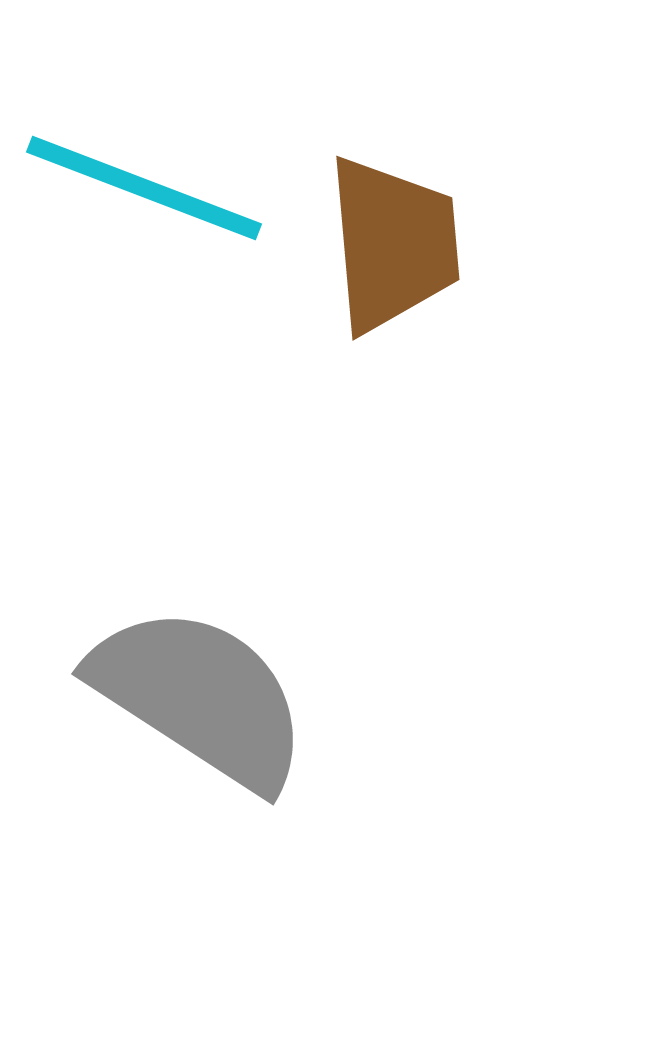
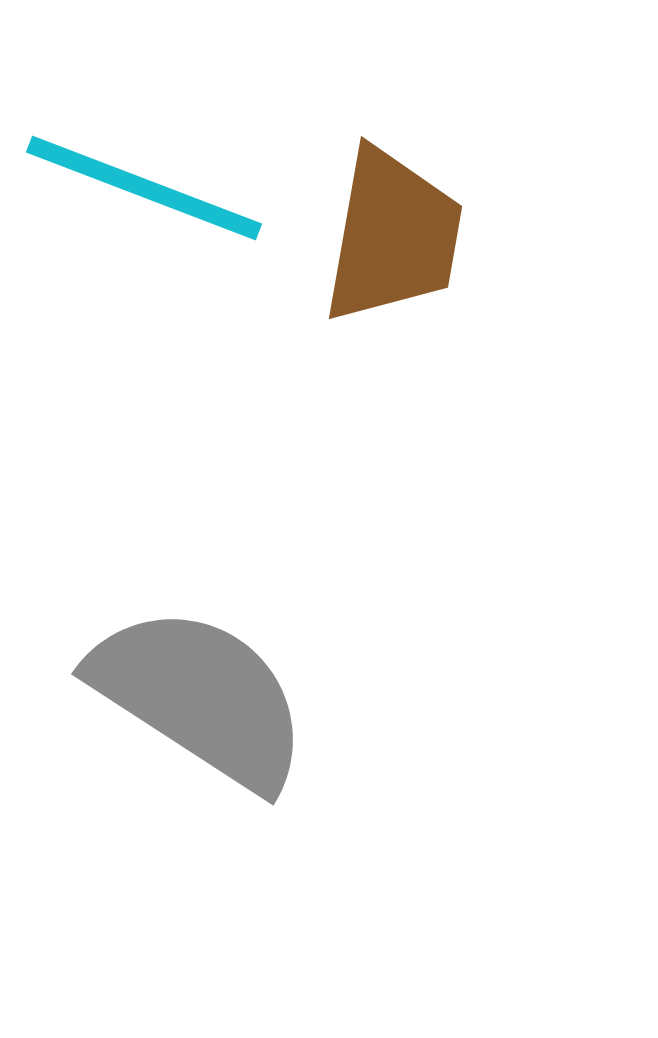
brown trapezoid: moved 8 px up; rotated 15 degrees clockwise
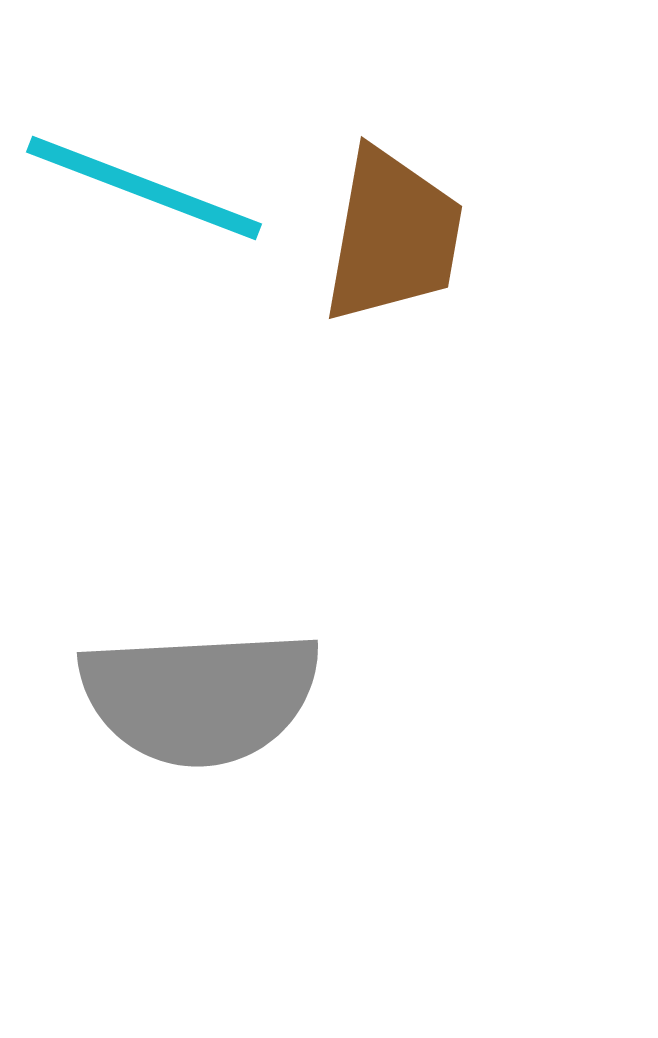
gray semicircle: rotated 144 degrees clockwise
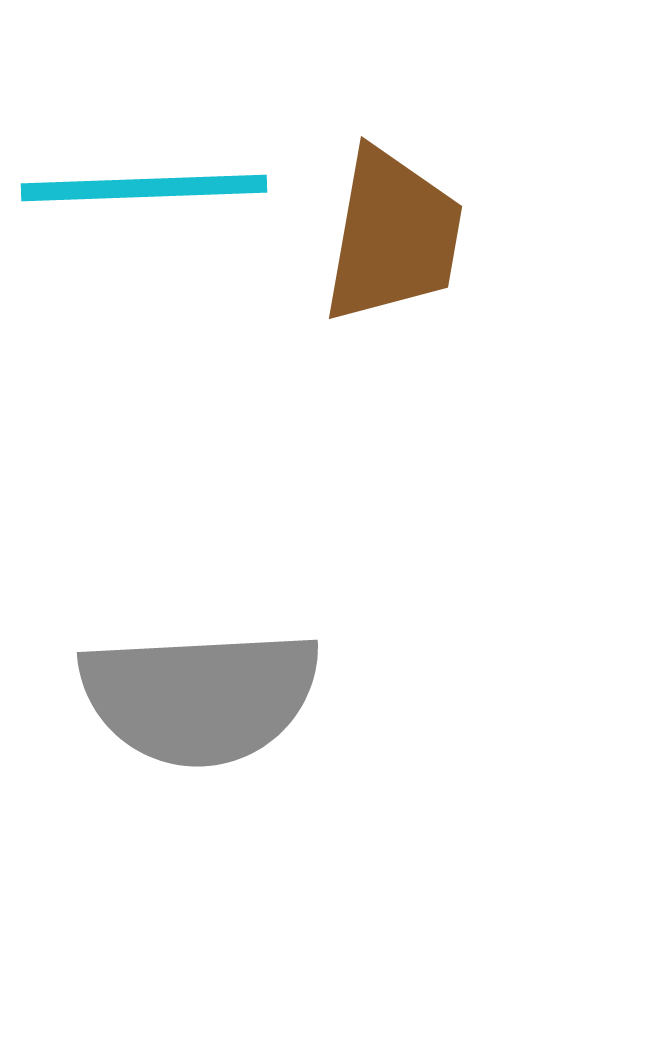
cyan line: rotated 23 degrees counterclockwise
